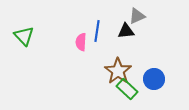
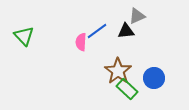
blue line: rotated 45 degrees clockwise
blue circle: moved 1 px up
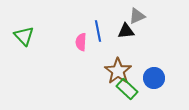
blue line: moved 1 px right; rotated 65 degrees counterclockwise
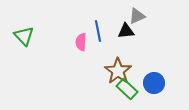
blue circle: moved 5 px down
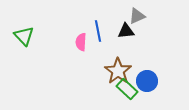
blue circle: moved 7 px left, 2 px up
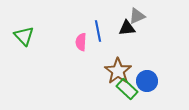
black triangle: moved 1 px right, 3 px up
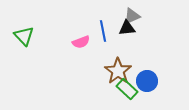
gray triangle: moved 5 px left
blue line: moved 5 px right
pink semicircle: rotated 114 degrees counterclockwise
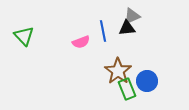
green rectangle: rotated 25 degrees clockwise
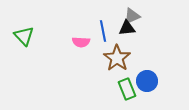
pink semicircle: rotated 24 degrees clockwise
brown star: moved 1 px left, 13 px up
